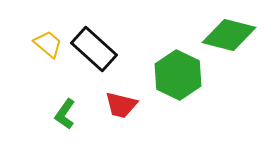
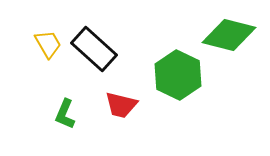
yellow trapezoid: rotated 20 degrees clockwise
green L-shape: rotated 12 degrees counterclockwise
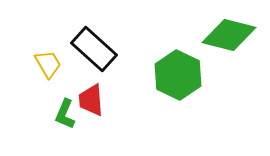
yellow trapezoid: moved 20 px down
red trapezoid: moved 30 px left, 5 px up; rotated 72 degrees clockwise
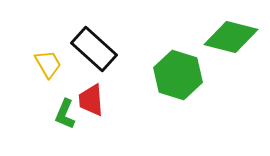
green diamond: moved 2 px right, 2 px down
green hexagon: rotated 9 degrees counterclockwise
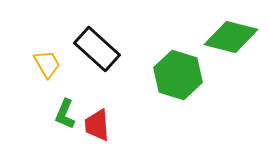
black rectangle: moved 3 px right
yellow trapezoid: moved 1 px left
red trapezoid: moved 6 px right, 25 px down
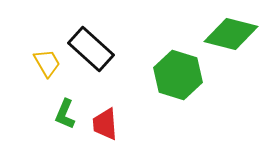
green diamond: moved 3 px up
black rectangle: moved 6 px left
yellow trapezoid: moved 1 px up
red trapezoid: moved 8 px right, 1 px up
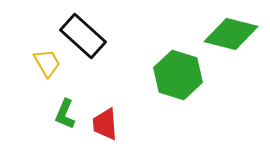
black rectangle: moved 8 px left, 13 px up
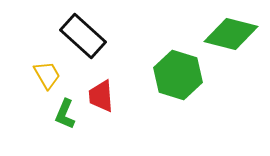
yellow trapezoid: moved 12 px down
red trapezoid: moved 4 px left, 28 px up
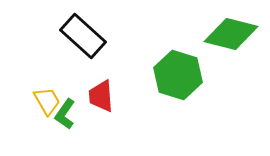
yellow trapezoid: moved 26 px down
green L-shape: rotated 12 degrees clockwise
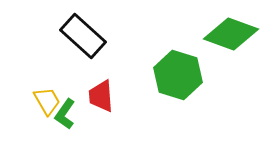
green diamond: rotated 6 degrees clockwise
